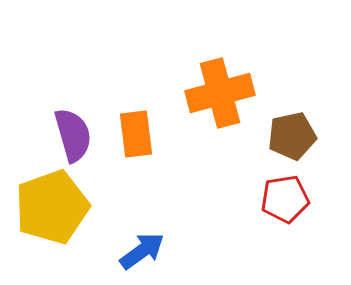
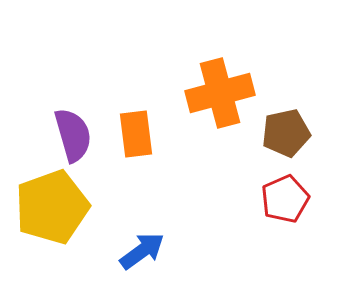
brown pentagon: moved 6 px left, 3 px up
red pentagon: rotated 15 degrees counterclockwise
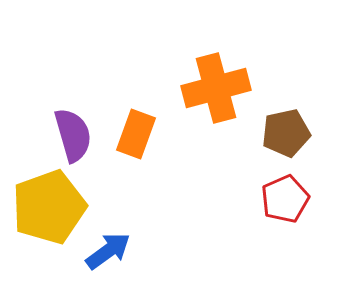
orange cross: moved 4 px left, 5 px up
orange rectangle: rotated 27 degrees clockwise
yellow pentagon: moved 3 px left
blue arrow: moved 34 px left
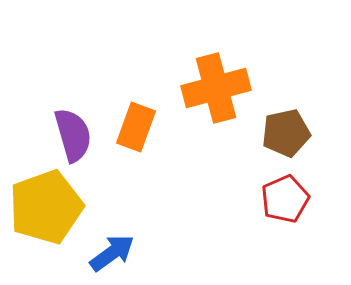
orange rectangle: moved 7 px up
yellow pentagon: moved 3 px left
blue arrow: moved 4 px right, 2 px down
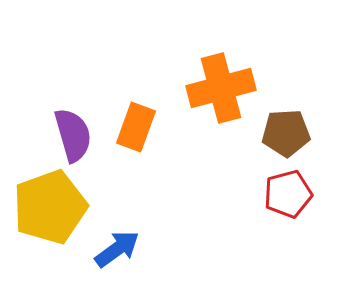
orange cross: moved 5 px right
brown pentagon: rotated 9 degrees clockwise
red pentagon: moved 3 px right, 5 px up; rotated 9 degrees clockwise
yellow pentagon: moved 4 px right
blue arrow: moved 5 px right, 4 px up
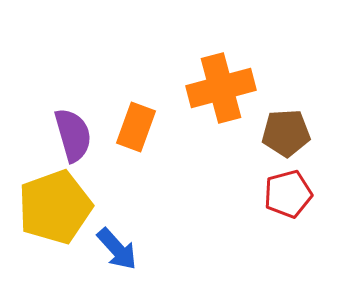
yellow pentagon: moved 5 px right
blue arrow: rotated 84 degrees clockwise
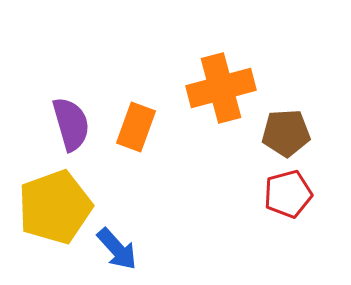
purple semicircle: moved 2 px left, 11 px up
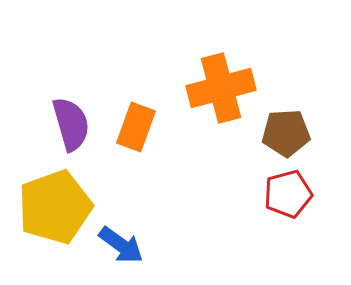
blue arrow: moved 4 px right, 4 px up; rotated 12 degrees counterclockwise
